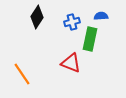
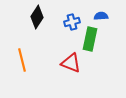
orange line: moved 14 px up; rotated 20 degrees clockwise
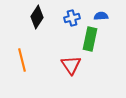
blue cross: moved 4 px up
red triangle: moved 2 px down; rotated 35 degrees clockwise
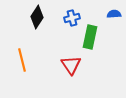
blue semicircle: moved 13 px right, 2 px up
green rectangle: moved 2 px up
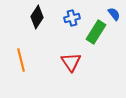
blue semicircle: rotated 56 degrees clockwise
green rectangle: moved 6 px right, 5 px up; rotated 20 degrees clockwise
orange line: moved 1 px left
red triangle: moved 3 px up
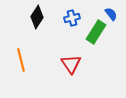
blue semicircle: moved 3 px left
red triangle: moved 2 px down
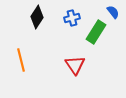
blue semicircle: moved 2 px right, 2 px up
red triangle: moved 4 px right, 1 px down
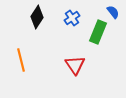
blue cross: rotated 21 degrees counterclockwise
green rectangle: moved 2 px right; rotated 10 degrees counterclockwise
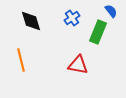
blue semicircle: moved 2 px left, 1 px up
black diamond: moved 6 px left, 4 px down; rotated 50 degrees counterclockwise
red triangle: moved 3 px right; rotated 45 degrees counterclockwise
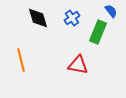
black diamond: moved 7 px right, 3 px up
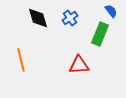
blue cross: moved 2 px left
green rectangle: moved 2 px right, 2 px down
red triangle: moved 1 px right; rotated 15 degrees counterclockwise
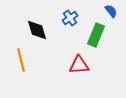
black diamond: moved 1 px left, 12 px down
green rectangle: moved 4 px left, 1 px down
